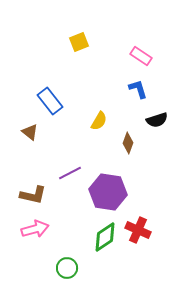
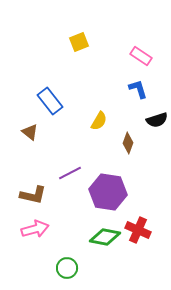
green diamond: rotated 44 degrees clockwise
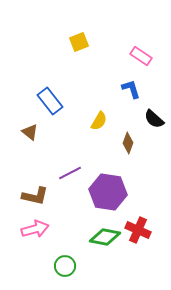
blue L-shape: moved 7 px left
black semicircle: moved 3 px left, 1 px up; rotated 60 degrees clockwise
brown L-shape: moved 2 px right, 1 px down
green circle: moved 2 px left, 2 px up
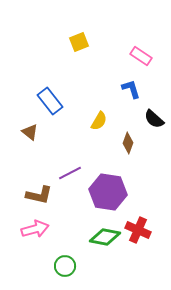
brown L-shape: moved 4 px right, 1 px up
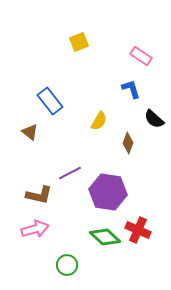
green diamond: rotated 32 degrees clockwise
green circle: moved 2 px right, 1 px up
